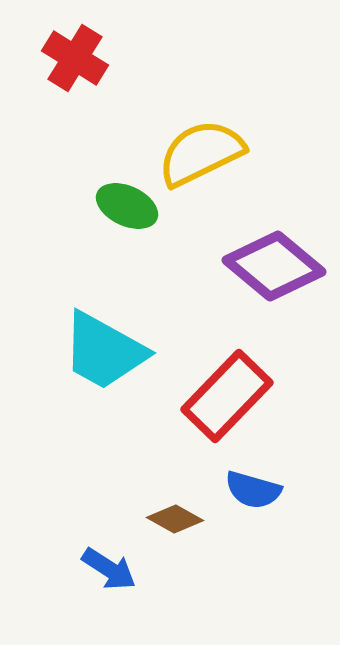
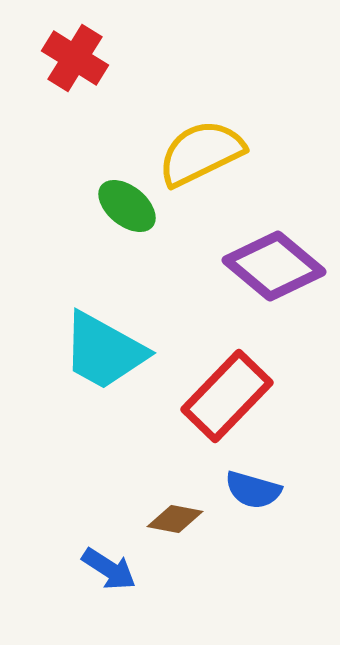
green ellipse: rotated 14 degrees clockwise
brown diamond: rotated 18 degrees counterclockwise
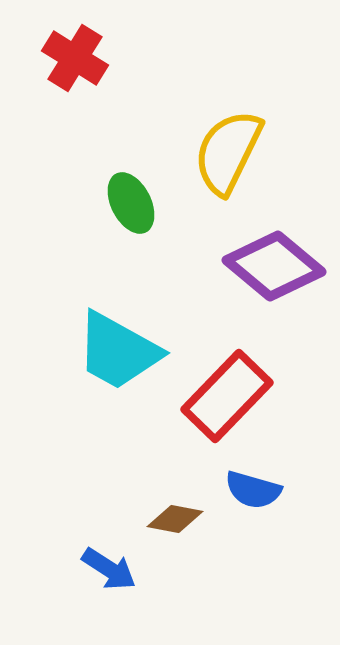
yellow semicircle: moved 27 px right, 1 px up; rotated 38 degrees counterclockwise
green ellipse: moved 4 px right, 3 px up; rotated 24 degrees clockwise
cyan trapezoid: moved 14 px right
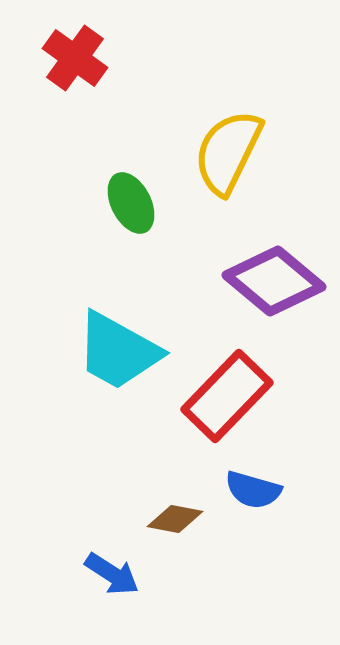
red cross: rotated 4 degrees clockwise
purple diamond: moved 15 px down
blue arrow: moved 3 px right, 5 px down
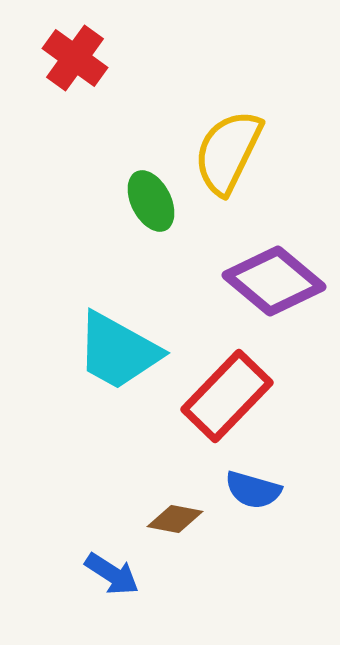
green ellipse: moved 20 px right, 2 px up
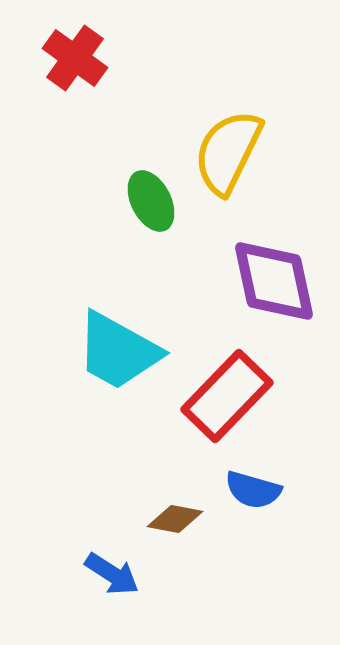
purple diamond: rotated 38 degrees clockwise
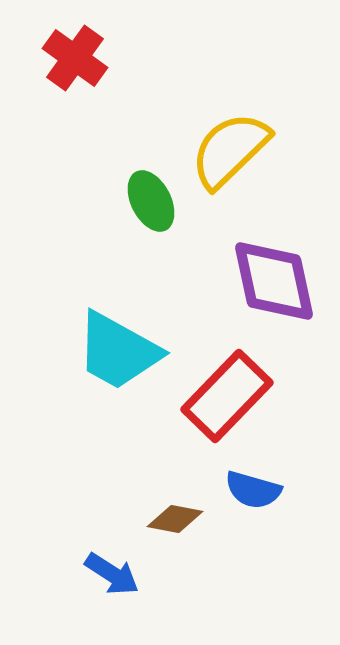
yellow semicircle: moved 2 px right, 2 px up; rotated 20 degrees clockwise
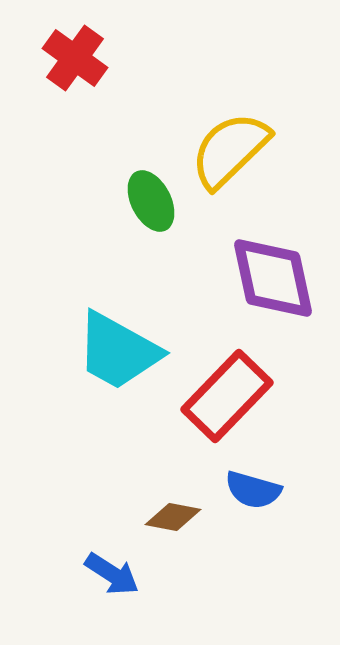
purple diamond: moved 1 px left, 3 px up
brown diamond: moved 2 px left, 2 px up
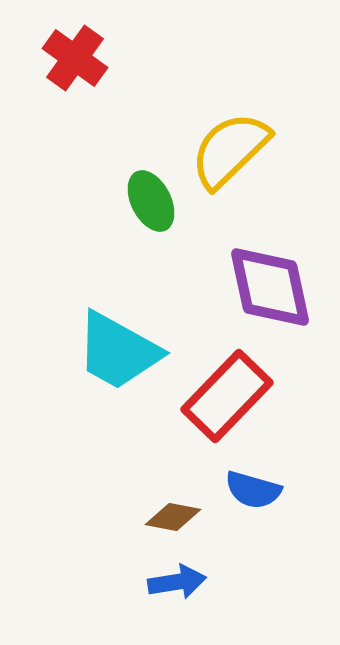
purple diamond: moved 3 px left, 9 px down
blue arrow: moved 65 px right, 8 px down; rotated 42 degrees counterclockwise
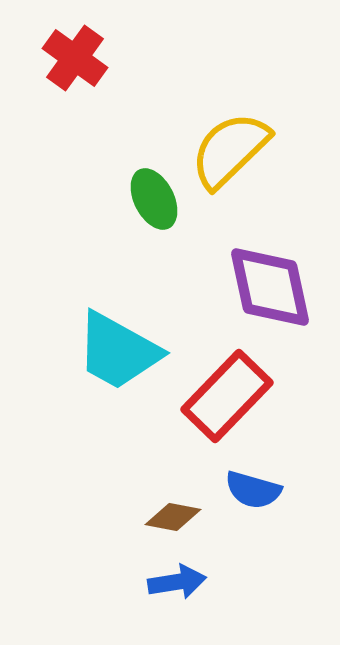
green ellipse: moved 3 px right, 2 px up
